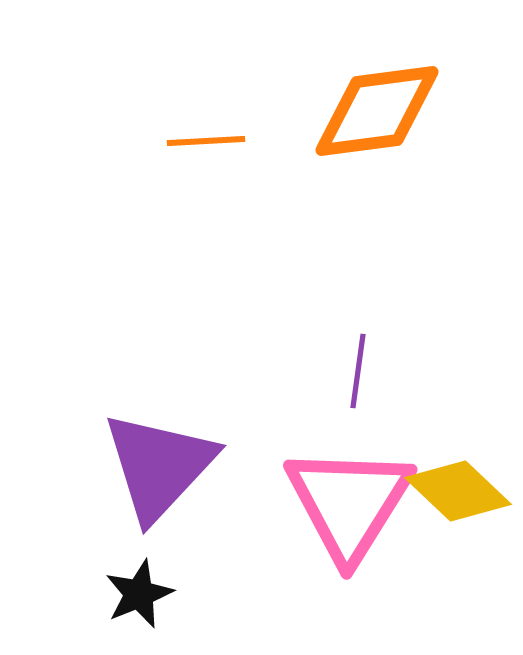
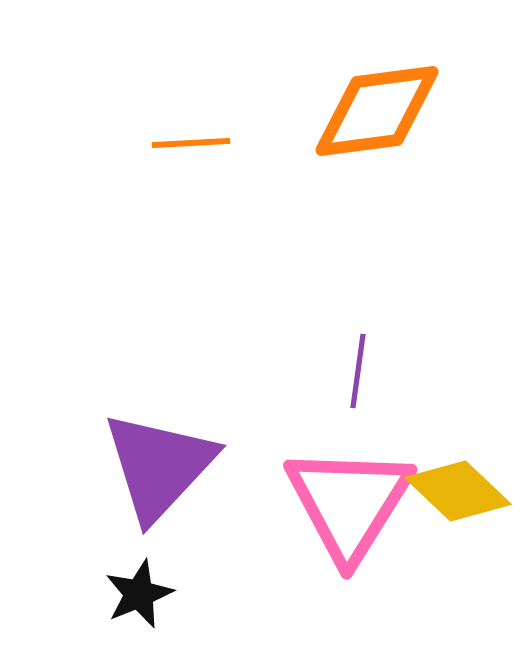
orange line: moved 15 px left, 2 px down
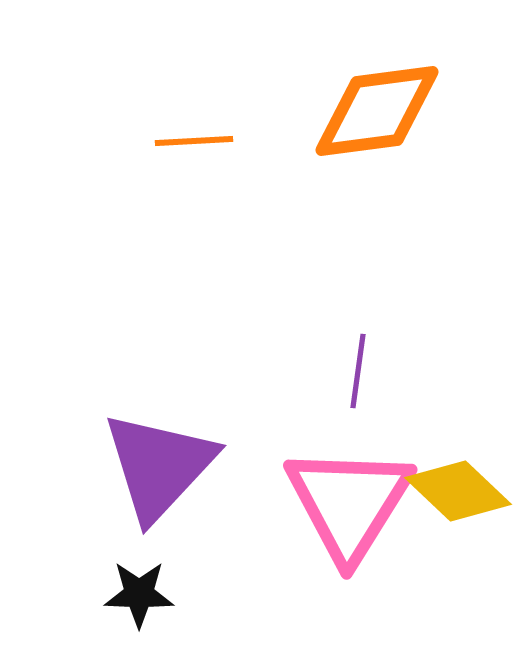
orange line: moved 3 px right, 2 px up
black star: rotated 24 degrees clockwise
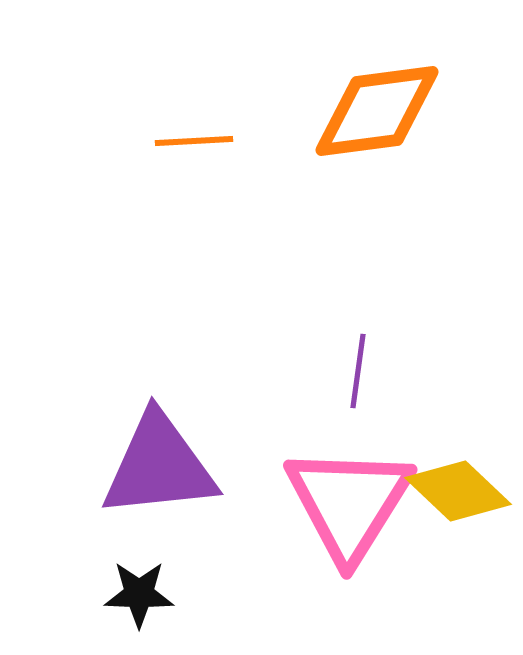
purple triangle: rotated 41 degrees clockwise
